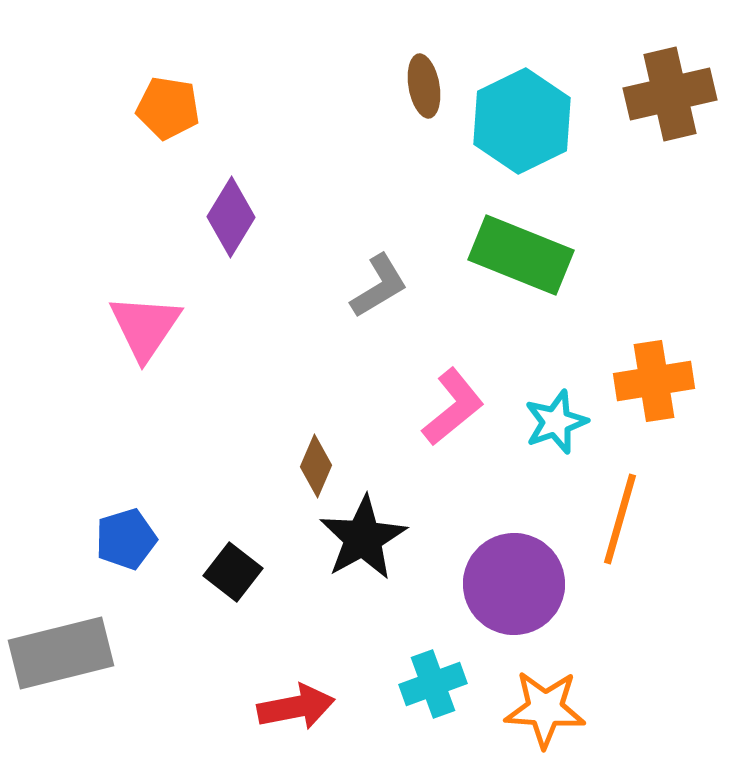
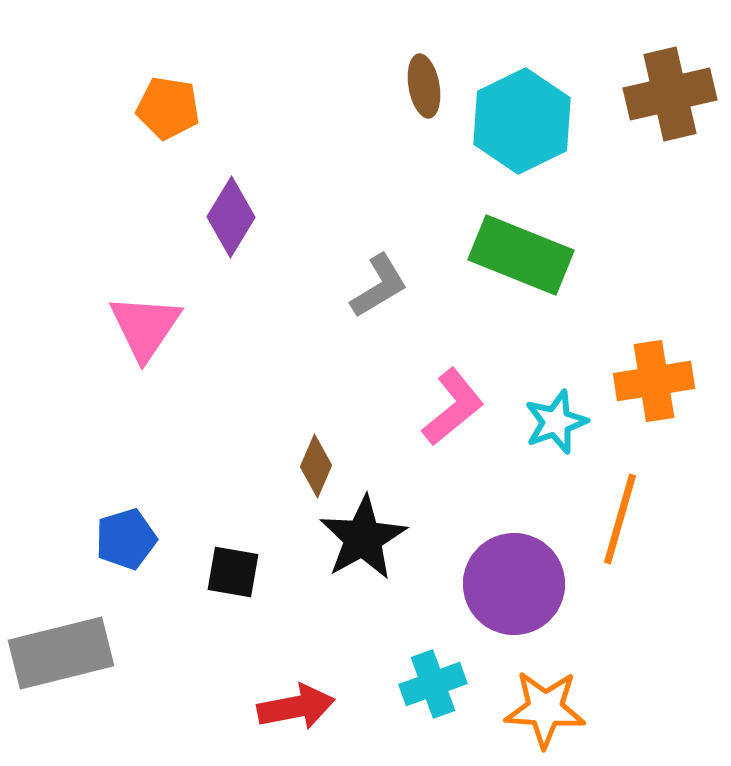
black square: rotated 28 degrees counterclockwise
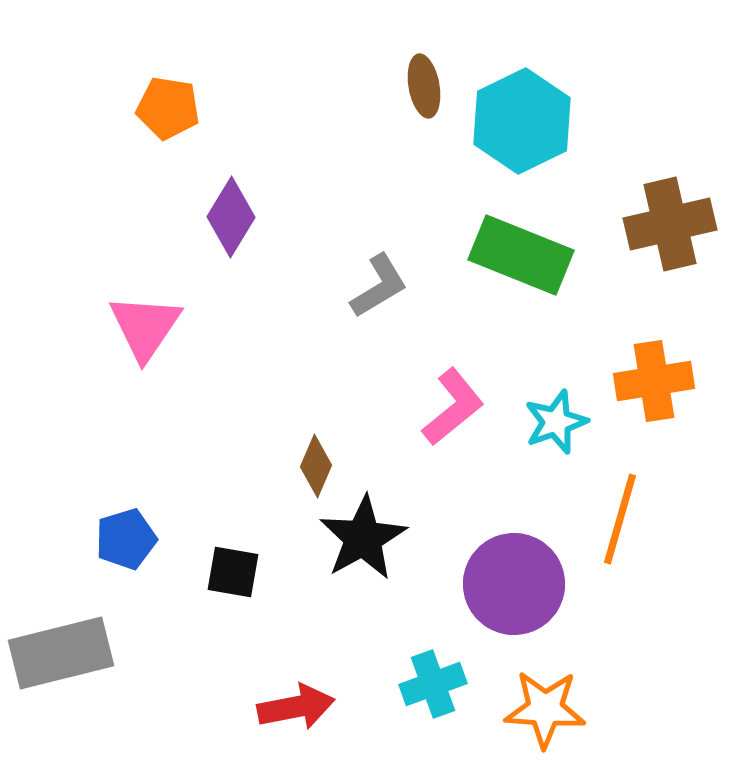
brown cross: moved 130 px down
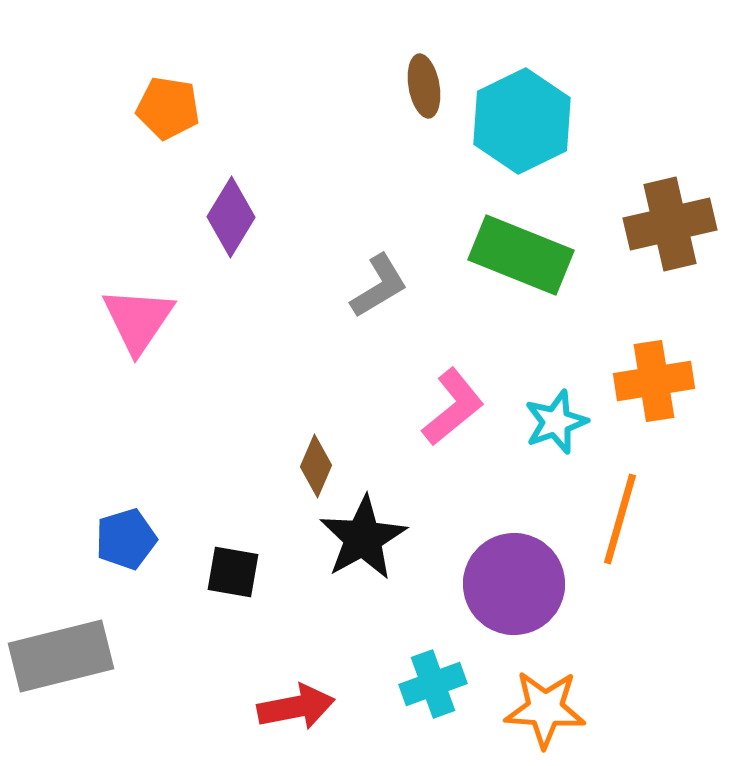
pink triangle: moved 7 px left, 7 px up
gray rectangle: moved 3 px down
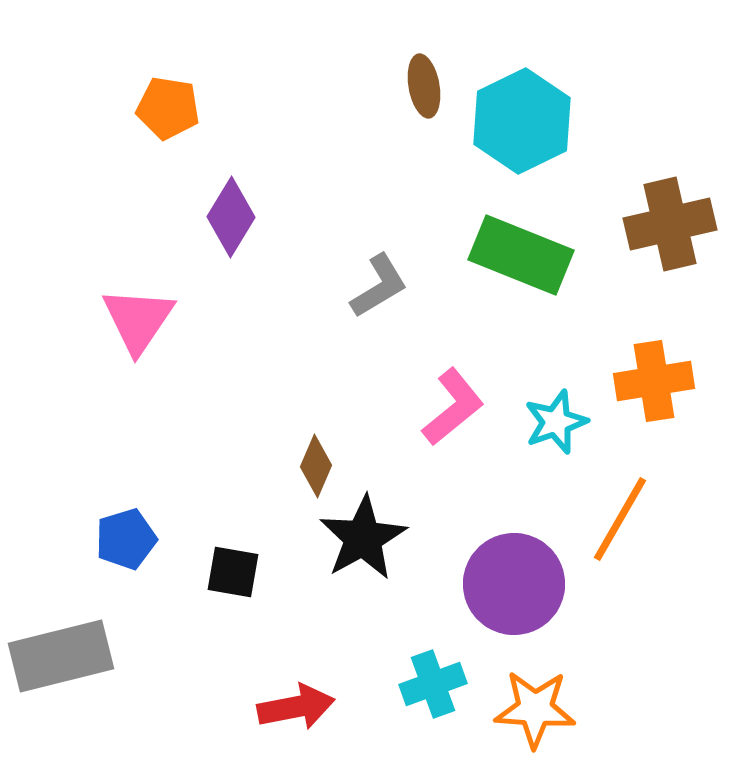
orange line: rotated 14 degrees clockwise
orange star: moved 10 px left
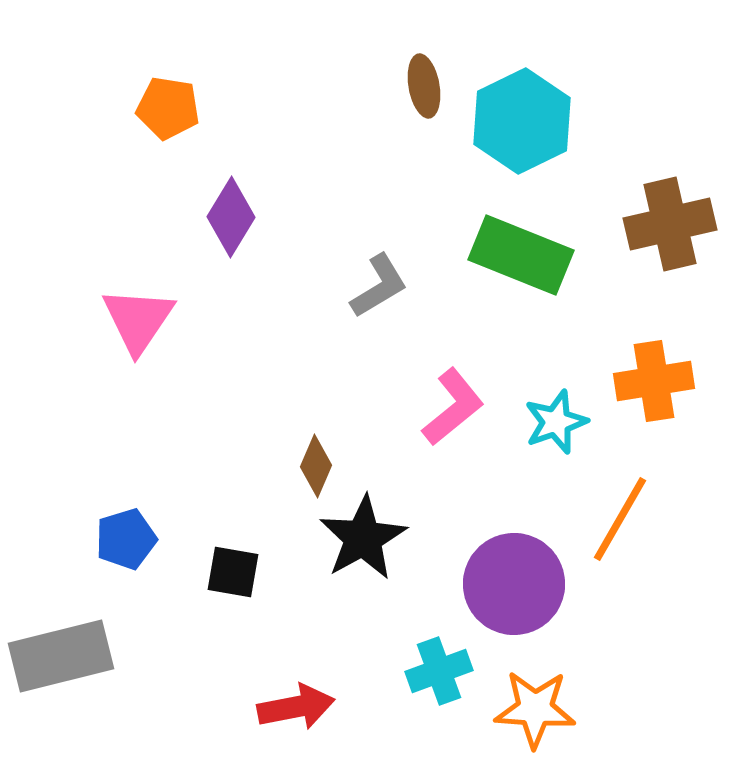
cyan cross: moved 6 px right, 13 px up
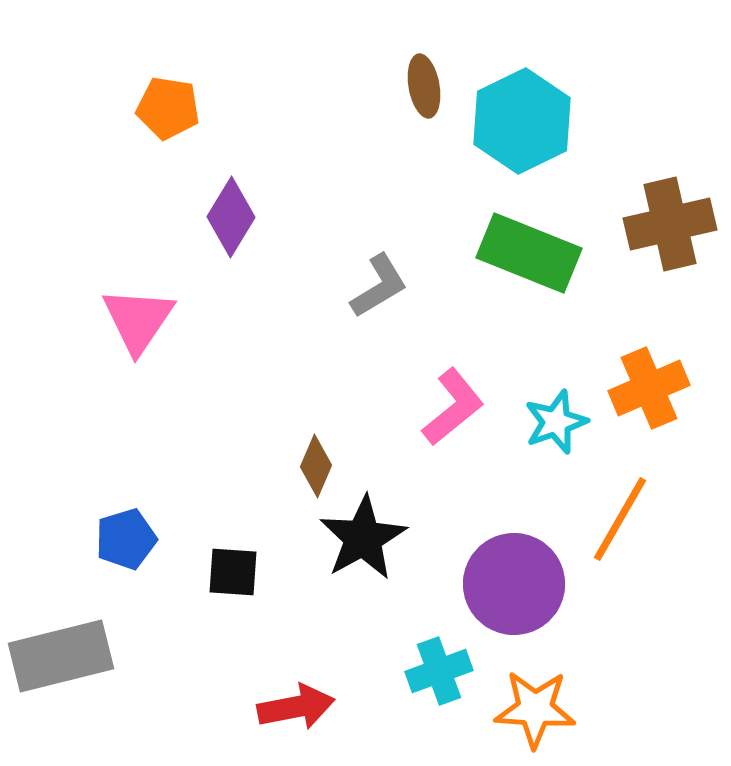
green rectangle: moved 8 px right, 2 px up
orange cross: moved 5 px left, 7 px down; rotated 14 degrees counterclockwise
black square: rotated 6 degrees counterclockwise
